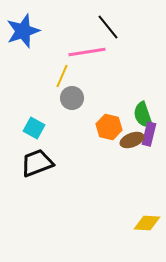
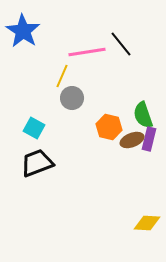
black line: moved 13 px right, 17 px down
blue star: rotated 20 degrees counterclockwise
purple rectangle: moved 5 px down
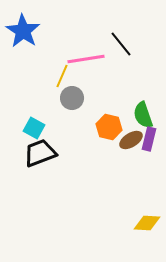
pink line: moved 1 px left, 7 px down
brown ellipse: moved 1 px left; rotated 10 degrees counterclockwise
black trapezoid: moved 3 px right, 10 px up
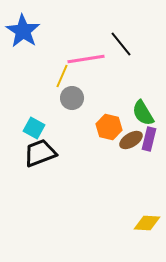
green semicircle: moved 2 px up; rotated 12 degrees counterclockwise
